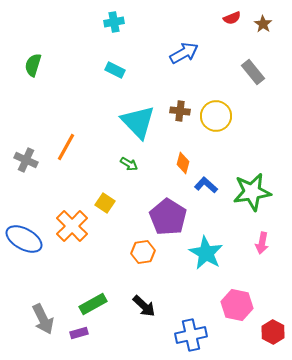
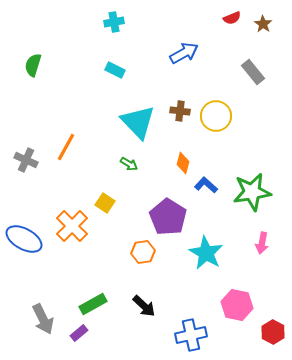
purple rectangle: rotated 24 degrees counterclockwise
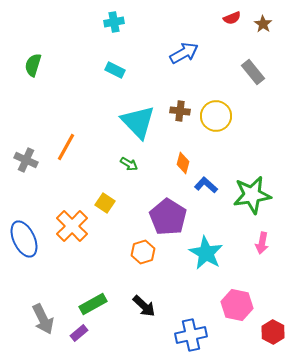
green star: moved 3 px down
blue ellipse: rotated 36 degrees clockwise
orange hexagon: rotated 10 degrees counterclockwise
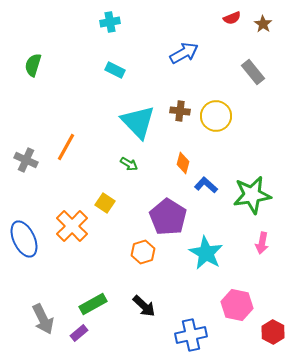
cyan cross: moved 4 px left
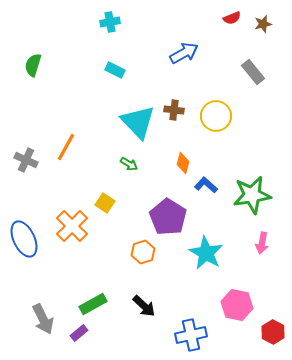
brown star: rotated 24 degrees clockwise
brown cross: moved 6 px left, 1 px up
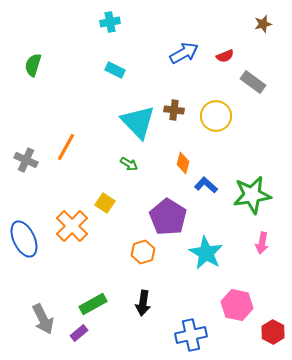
red semicircle: moved 7 px left, 38 px down
gray rectangle: moved 10 px down; rotated 15 degrees counterclockwise
black arrow: moved 1 px left, 3 px up; rotated 55 degrees clockwise
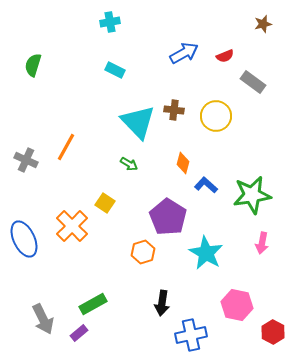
black arrow: moved 19 px right
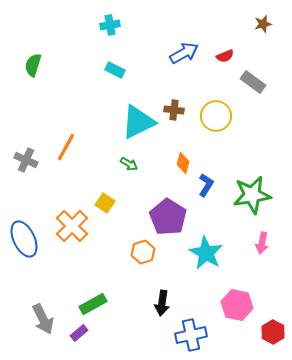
cyan cross: moved 3 px down
cyan triangle: rotated 48 degrees clockwise
blue L-shape: rotated 80 degrees clockwise
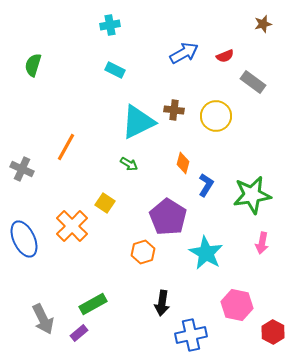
gray cross: moved 4 px left, 9 px down
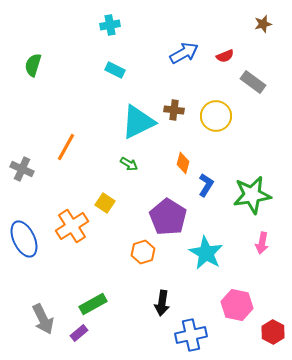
orange cross: rotated 12 degrees clockwise
